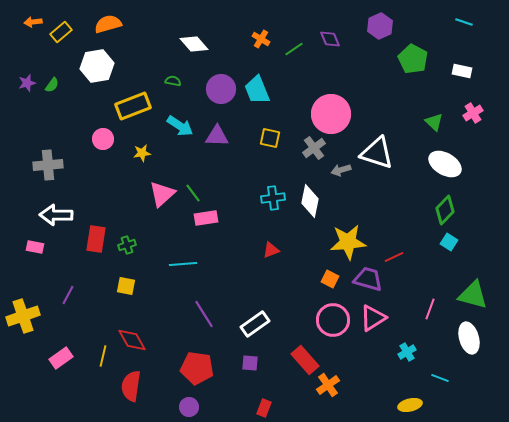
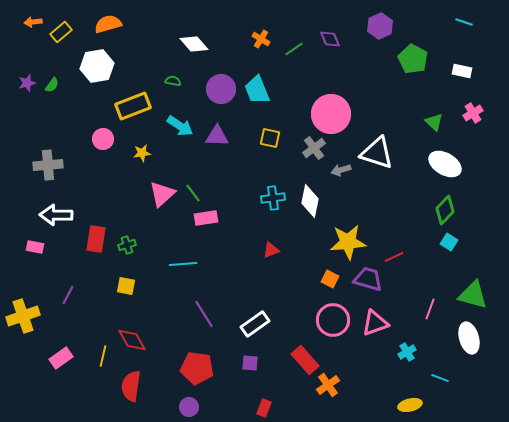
pink triangle at (373, 318): moved 2 px right, 5 px down; rotated 12 degrees clockwise
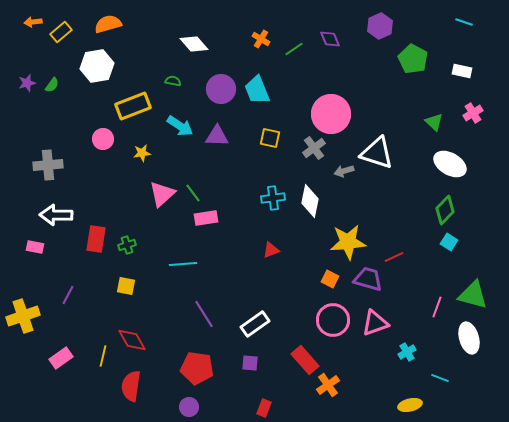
white ellipse at (445, 164): moved 5 px right
gray arrow at (341, 170): moved 3 px right, 1 px down
pink line at (430, 309): moved 7 px right, 2 px up
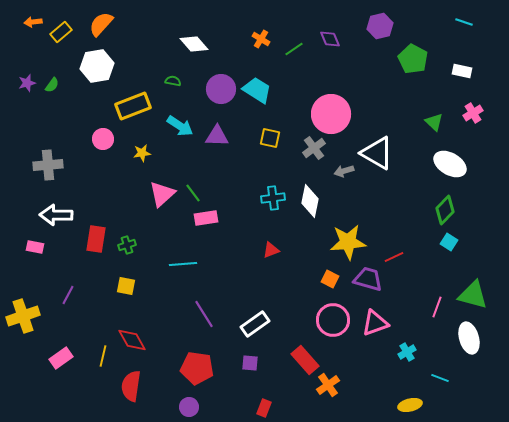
orange semicircle at (108, 24): moved 7 px left; rotated 32 degrees counterclockwise
purple hexagon at (380, 26): rotated 10 degrees clockwise
cyan trapezoid at (257, 90): rotated 144 degrees clockwise
white triangle at (377, 153): rotated 12 degrees clockwise
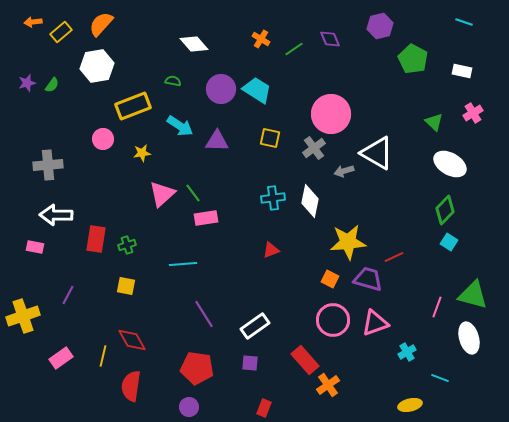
purple triangle at (217, 136): moved 5 px down
white rectangle at (255, 324): moved 2 px down
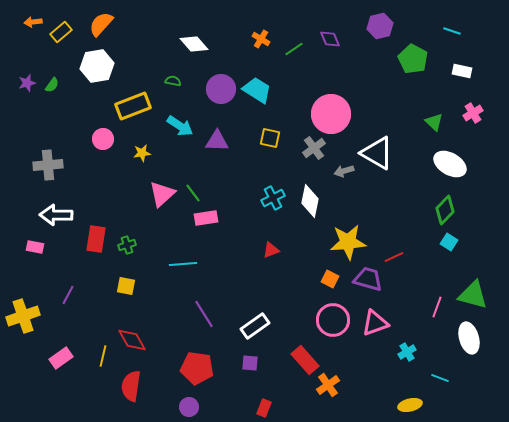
cyan line at (464, 22): moved 12 px left, 9 px down
cyan cross at (273, 198): rotated 20 degrees counterclockwise
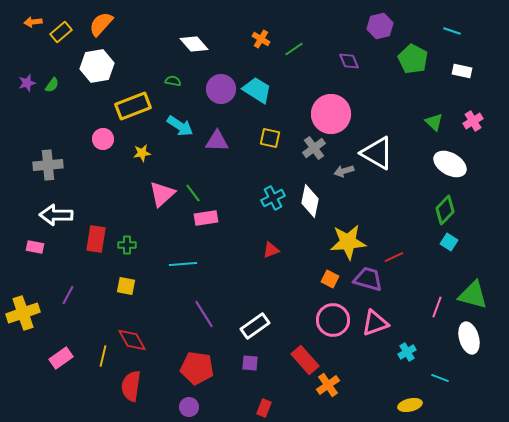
purple diamond at (330, 39): moved 19 px right, 22 px down
pink cross at (473, 113): moved 8 px down
green cross at (127, 245): rotated 18 degrees clockwise
yellow cross at (23, 316): moved 3 px up
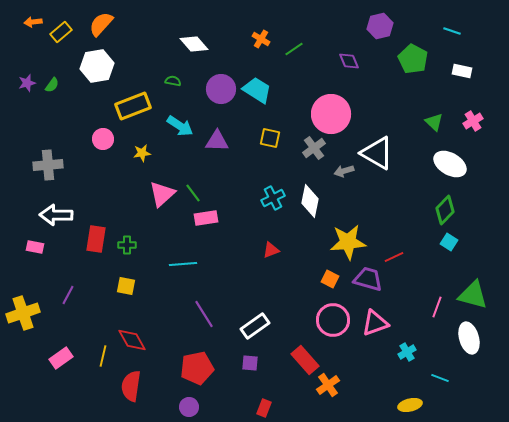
red pentagon at (197, 368): rotated 20 degrees counterclockwise
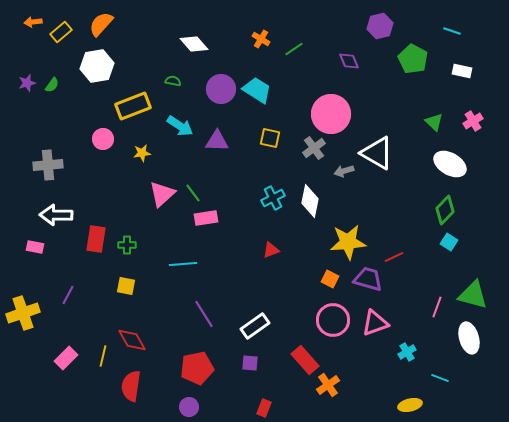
pink rectangle at (61, 358): moved 5 px right; rotated 10 degrees counterclockwise
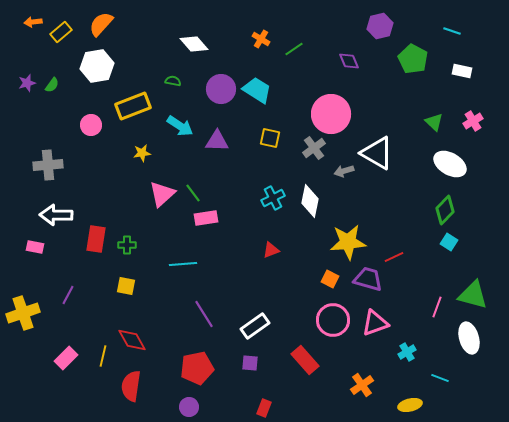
pink circle at (103, 139): moved 12 px left, 14 px up
orange cross at (328, 385): moved 34 px right
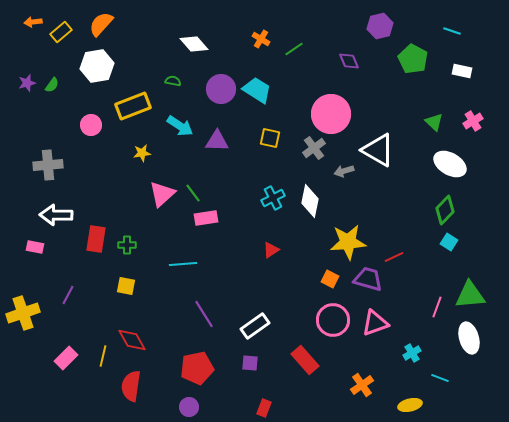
white triangle at (377, 153): moved 1 px right, 3 px up
red triangle at (271, 250): rotated 12 degrees counterclockwise
green triangle at (473, 295): moved 3 px left; rotated 20 degrees counterclockwise
cyan cross at (407, 352): moved 5 px right, 1 px down
